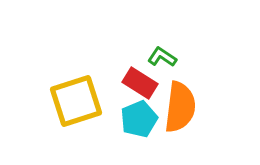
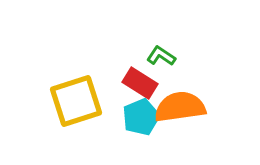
green L-shape: moved 1 px left, 1 px up
orange semicircle: rotated 105 degrees counterclockwise
cyan pentagon: moved 2 px right, 2 px up
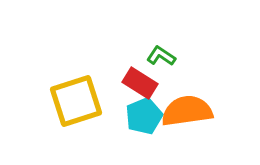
orange semicircle: moved 7 px right, 4 px down
cyan pentagon: moved 3 px right, 1 px up
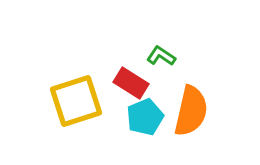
red rectangle: moved 9 px left
orange semicircle: moved 4 px right; rotated 111 degrees clockwise
cyan pentagon: moved 1 px right, 1 px down
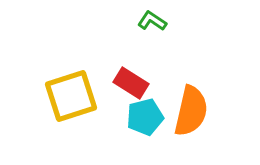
green L-shape: moved 9 px left, 35 px up
yellow square: moved 5 px left, 5 px up
cyan pentagon: rotated 9 degrees clockwise
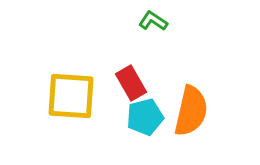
green L-shape: moved 1 px right
red rectangle: rotated 28 degrees clockwise
yellow square: rotated 22 degrees clockwise
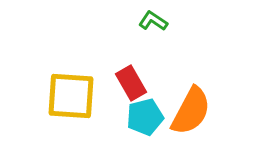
orange semicircle: rotated 15 degrees clockwise
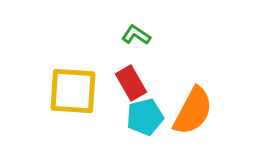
green L-shape: moved 17 px left, 14 px down
yellow square: moved 2 px right, 5 px up
orange semicircle: moved 2 px right
